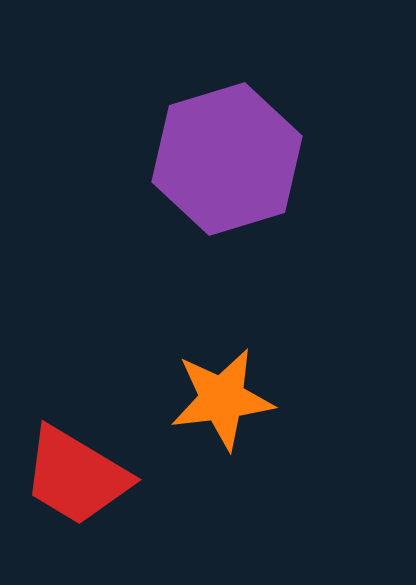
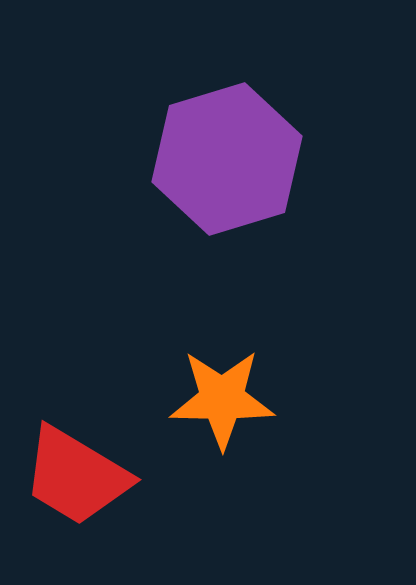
orange star: rotated 8 degrees clockwise
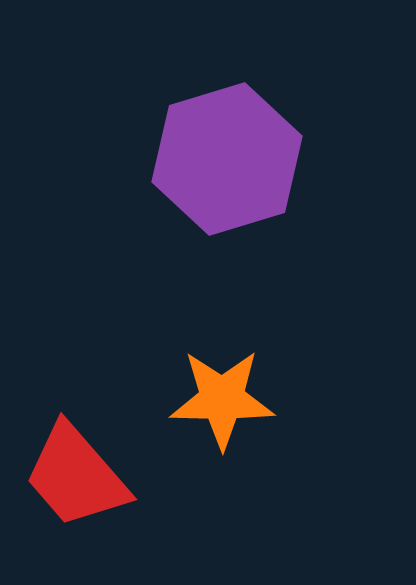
red trapezoid: rotated 18 degrees clockwise
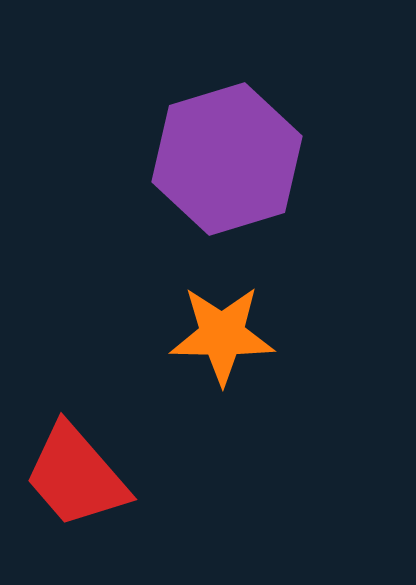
orange star: moved 64 px up
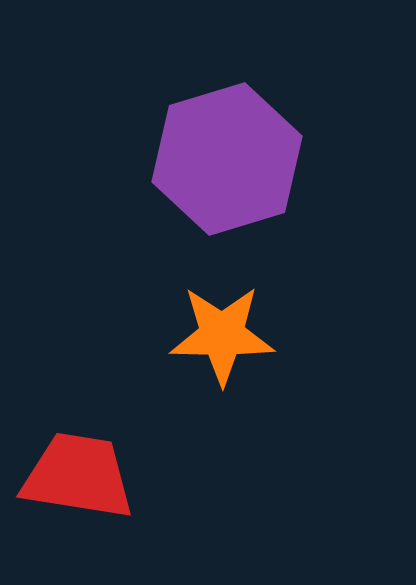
red trapezoid: moved 2 px right; rotated 140 degrees clockwise
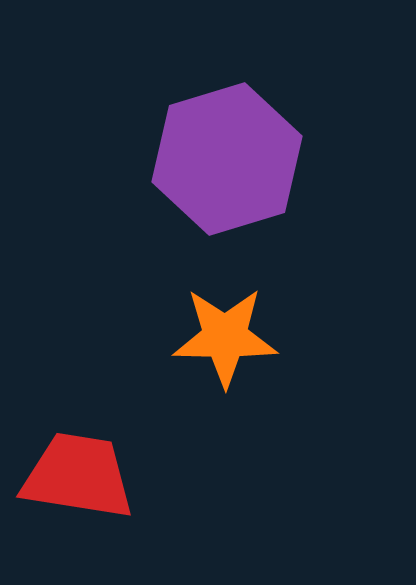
orange star: moved 3 px right, 2 px down
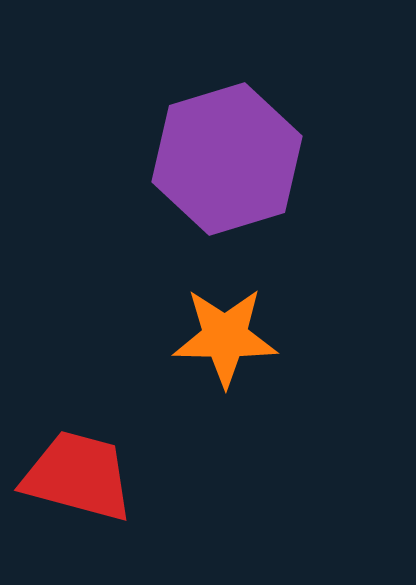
red trapezoid: rotated 6 degrees clockwise
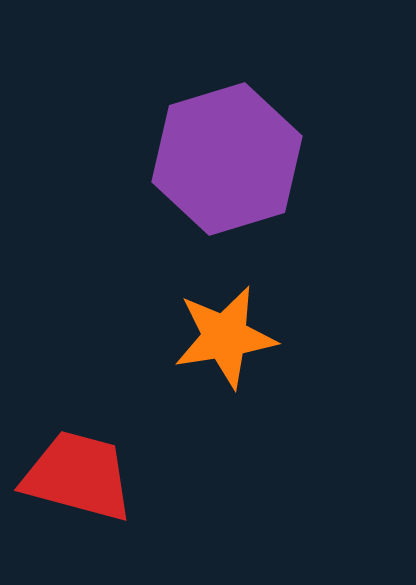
orange star: rotated 10 degrees counterclockwise
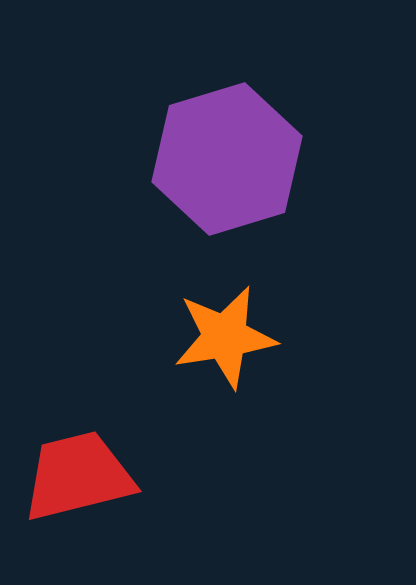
red trapezoid: rotated 29 degrees counterclockwise
